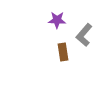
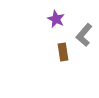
purple star: moved 1 px left, 1 px up; rotated 24 degrees clockwise
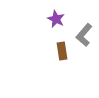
brown rectangle: moved 1 px left, 1 px up
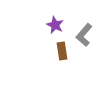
purple star: moved 1 px left, 6 px down
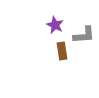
gray L-shape: rotated 135 degrees counterclockwise
